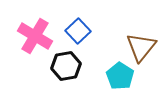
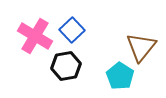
blue square: moved 6 px left, 1 px up
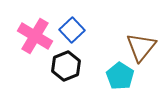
black hexagon: rotated 12 degrees counterclockwise
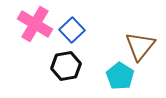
pink cross: moved 12 px up
brown triangle: moved 1 px left, 1 px up
black hexagon: rotated 12 degrees clockwise
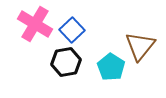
black hexagon: moved 4 px up
cyan pentagon: moved 9 px left, 9 px up
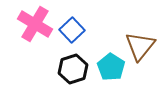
black hexagon: moved 7 px right, 7 px down; rotated 8 degrees counterclockwise
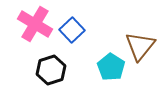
black hexagon: moved 22 px left, 1 px down
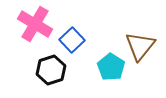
blue square: moved 10 px down
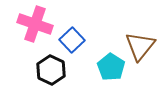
pink cross: rotated 12 degrees counterclockwise
black hexagon: rotated 16 degrees counterclockwise
